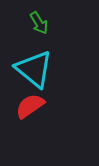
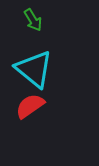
green arrow: moved 6 px left, 3 px up
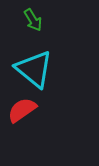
red semicircle: moved 8 px left, 4 px down
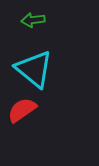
green arrow: rotated 115 degrees clockwise
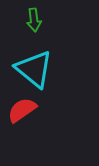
green arrow: moved 1 px right; rotated 90 degrees counterclockwise
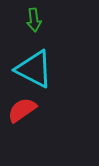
cyan triangle: rotated 12 degrees counterclockwise
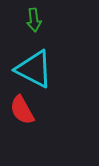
red semicircle: rotated 84 degrees counterclockwise
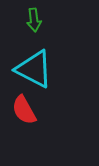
red semicircle: moved 2 px right
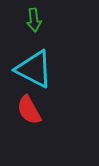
red semicircle: moved 5 px right
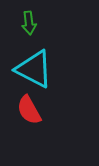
green arrow: moved 5 px left, 3 px down
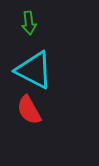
cyan triangle: moved 1 px down
